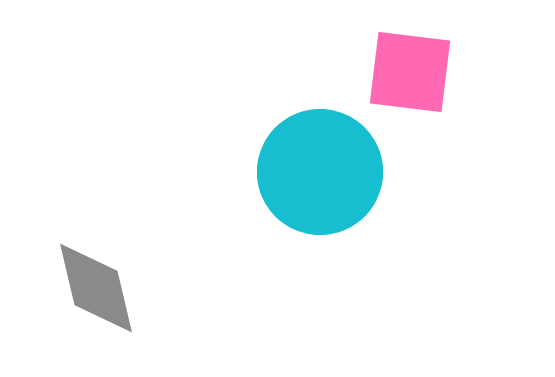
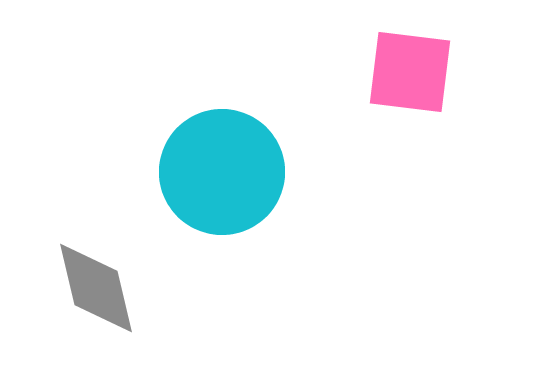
cyan circle: moved 98 px left
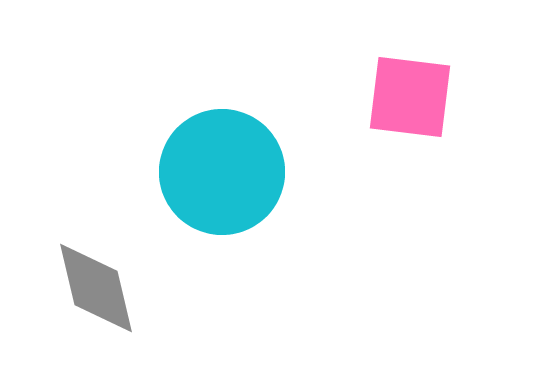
pink square: moved 25 px down
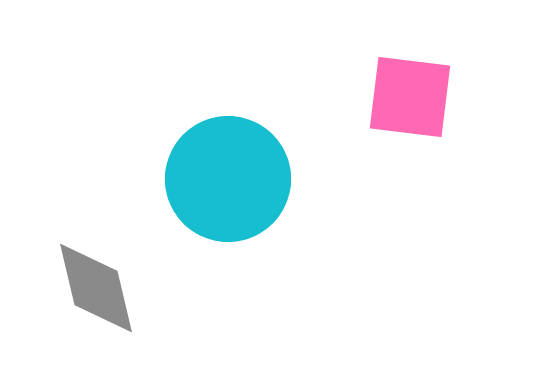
cyan circle: moved 6 px right, 7 px down
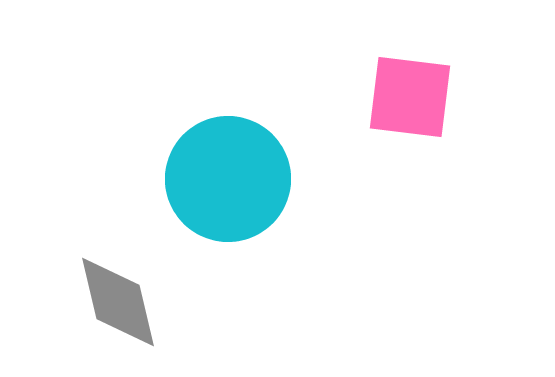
gray diamond: moved 22 px right, 14 px down
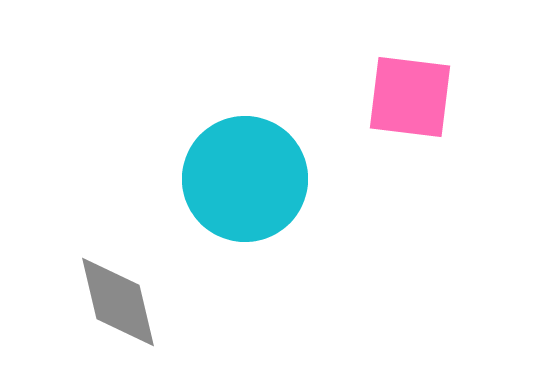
cyan circle: moved 17 px right
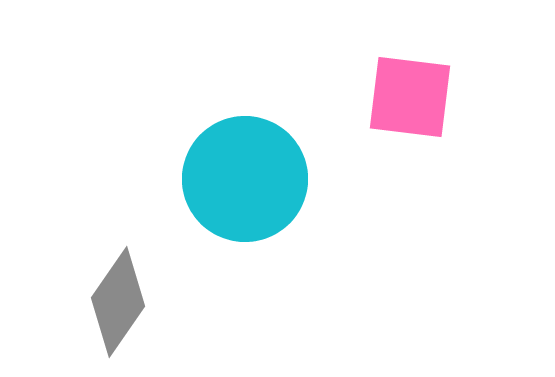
gray diamond: rotated 48 degrees clockwise
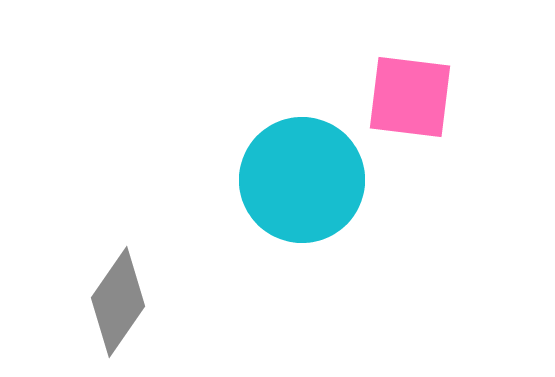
cyan circle: moved 57 px right, 1 px down
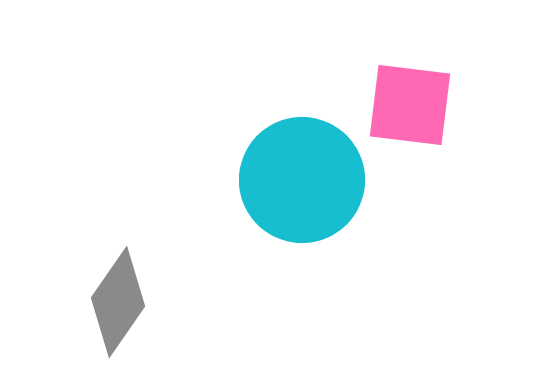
pink square: moved 8 px down
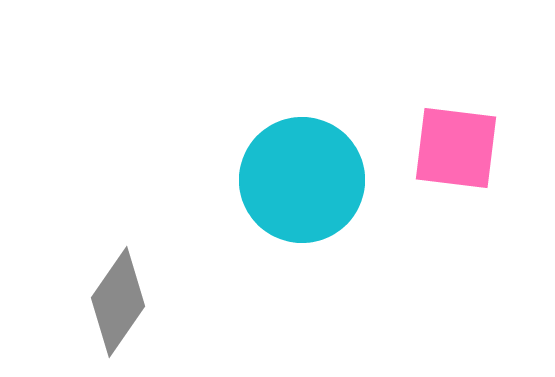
pink square: moved 46 px right, 43 px down
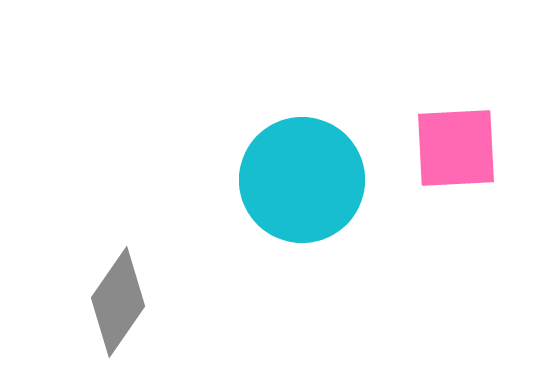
pink square: rotated 10 degrees counterclockwise
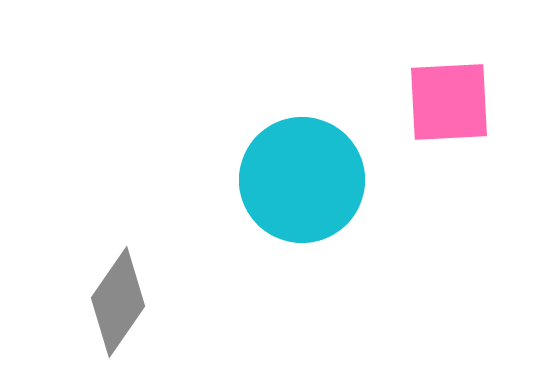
pink square: moved 7 px left, 46 px up
